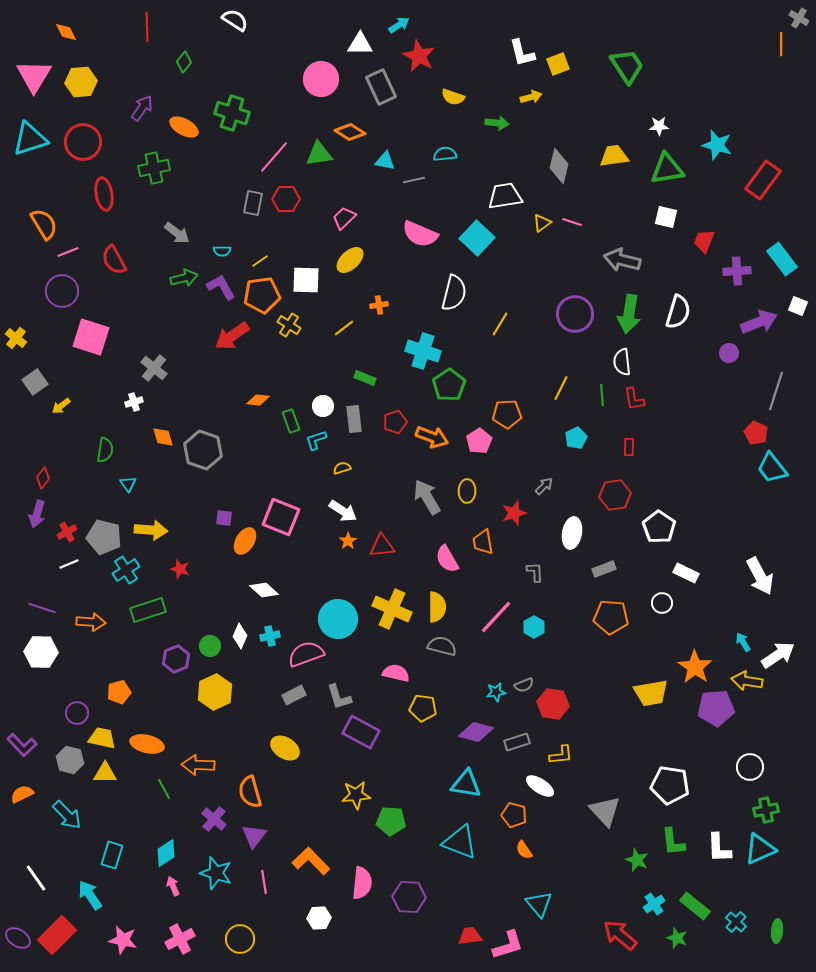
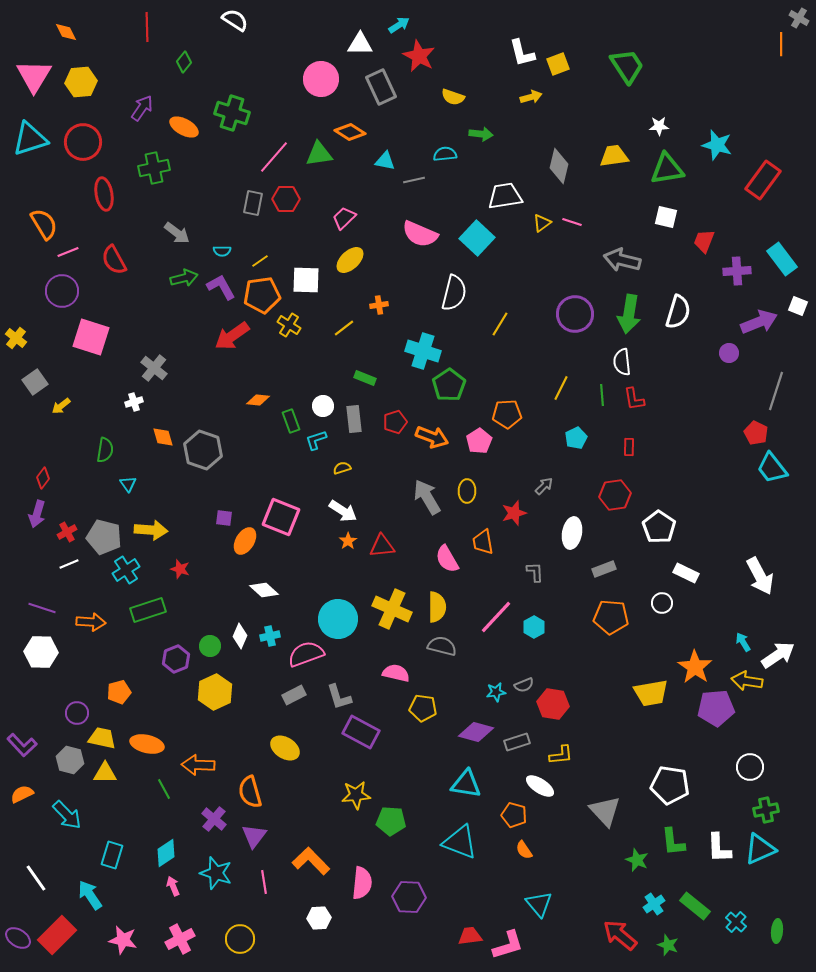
green arrow at (497, 123): moved 16 px left, 11 px down
green star at (677, 938): moved 9 px left, 7 px down
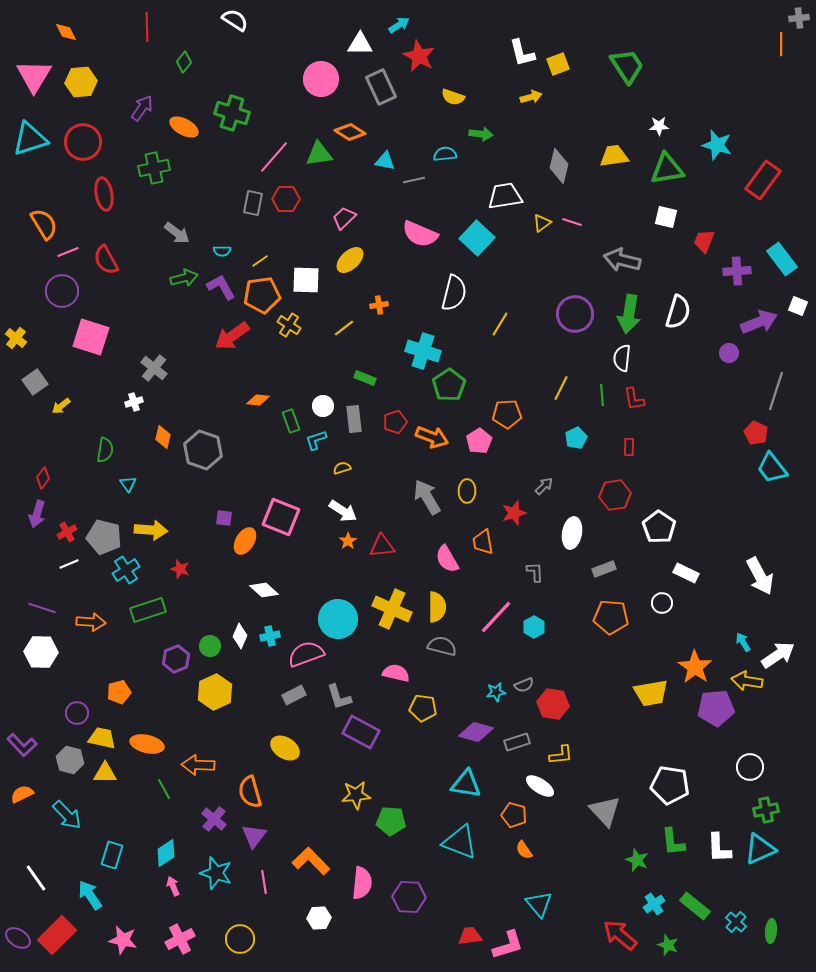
gray cross at (799, 18): rotated 36 degrees counterclockwise
red semicircle at (114, 260): moved 8 px left
white semicircle at (622, 362): moved 4 px up; rotated 12 degrees clockwise
orange diamond at (163, 437): rotated 30 degrees clockwise
green ellipse at (777, 931): moved 6 px left
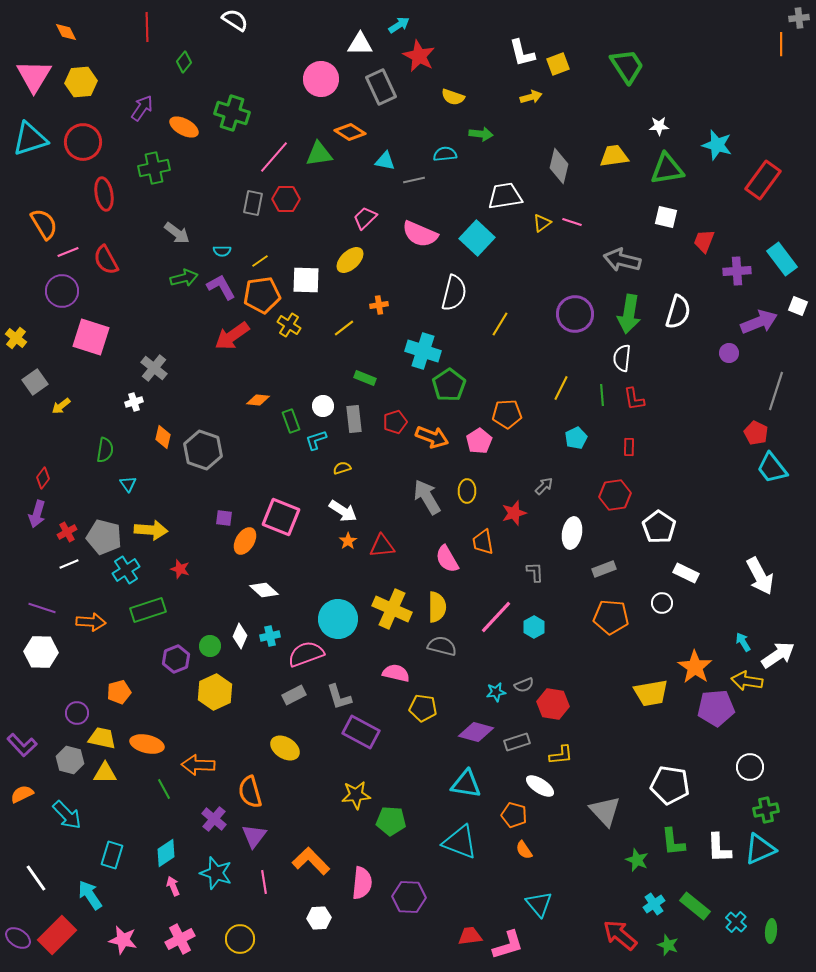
pink trapezoid at (344, 218): moved 21 px right
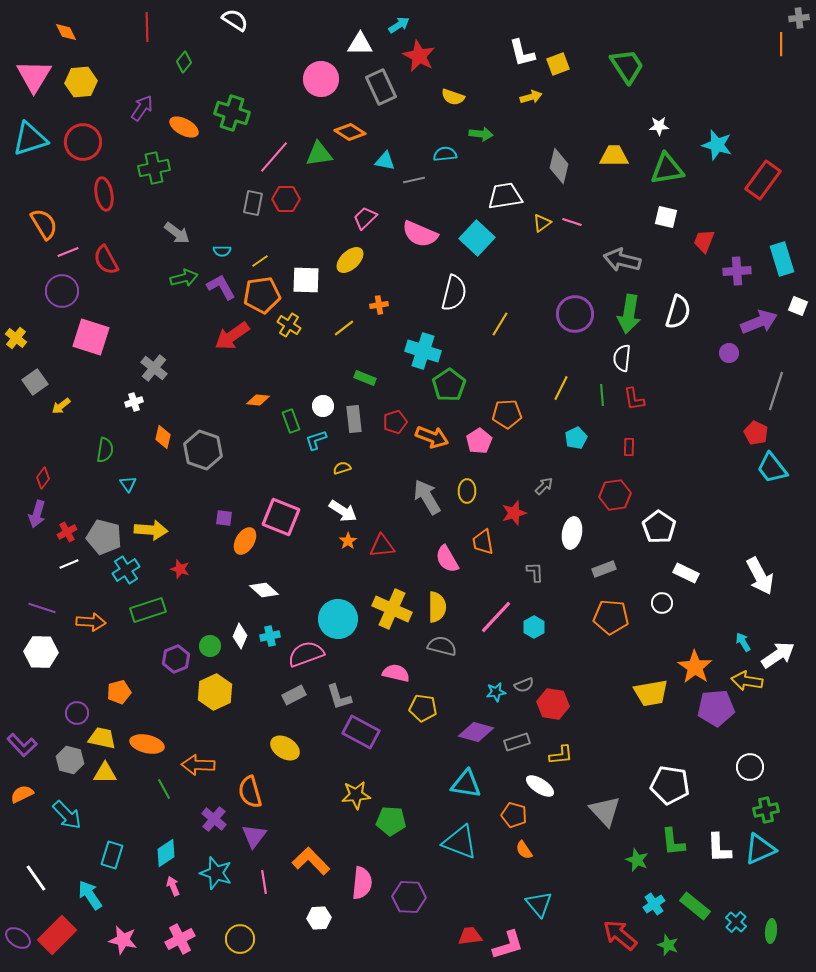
yellow trapezoid at (614, 156): rotated 8 degrees clockwise
cyan rectangle at (782, 259): rotated 20 degrees clockwise
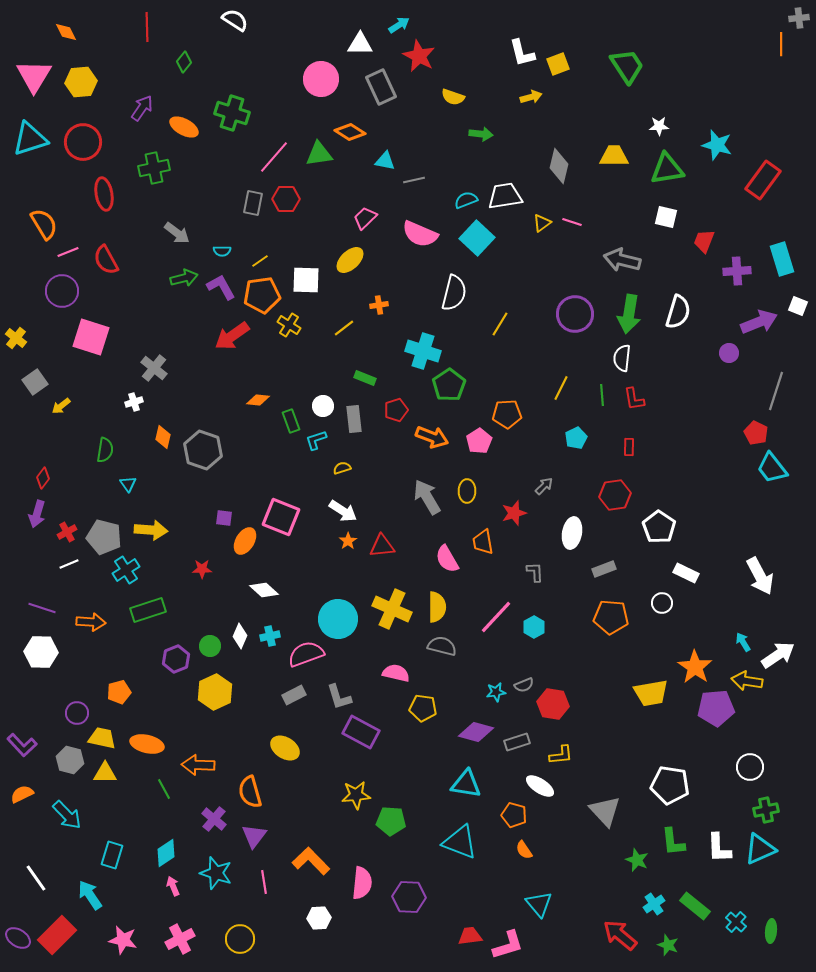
cyan semicircle at (445, 154): moved 21 px right, 46 px down; rotated 15 degrees counterclockwise
red pentagon at (395, 422): moved 1 px right, 12 px up
red star at (180, 569): moved 22 px right; rotated 18 degrees counterclockwise
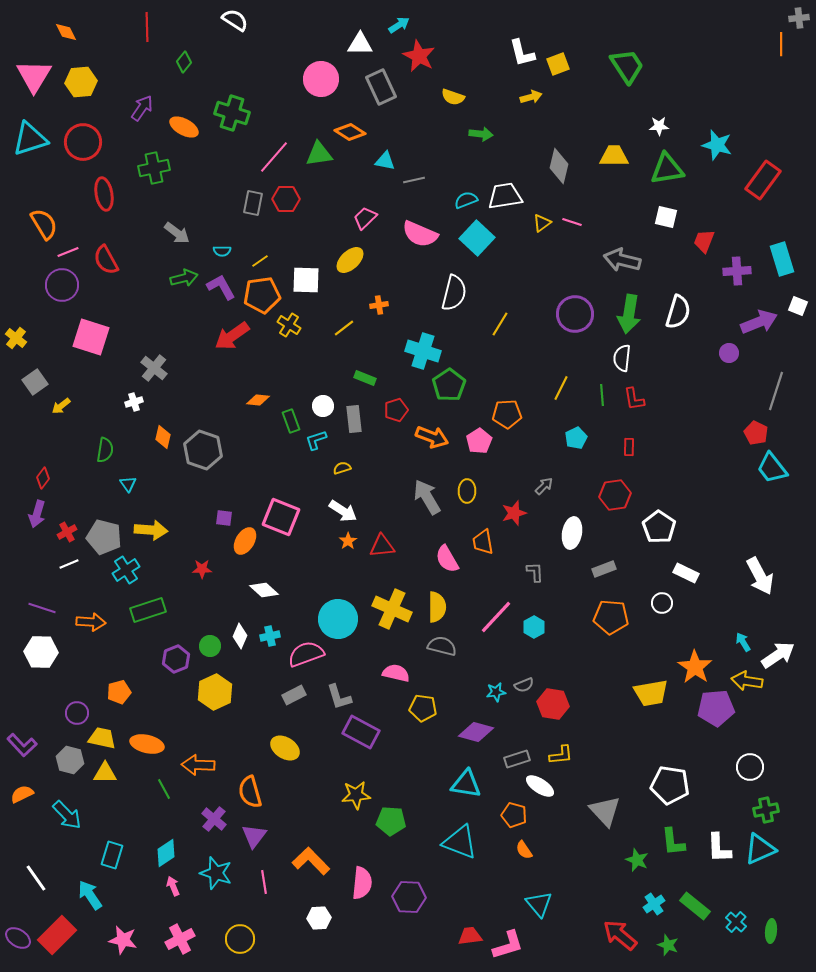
purple circle at (62, 291): moved 6 px up
gray rectangle at (517, 742): moved 17 px down
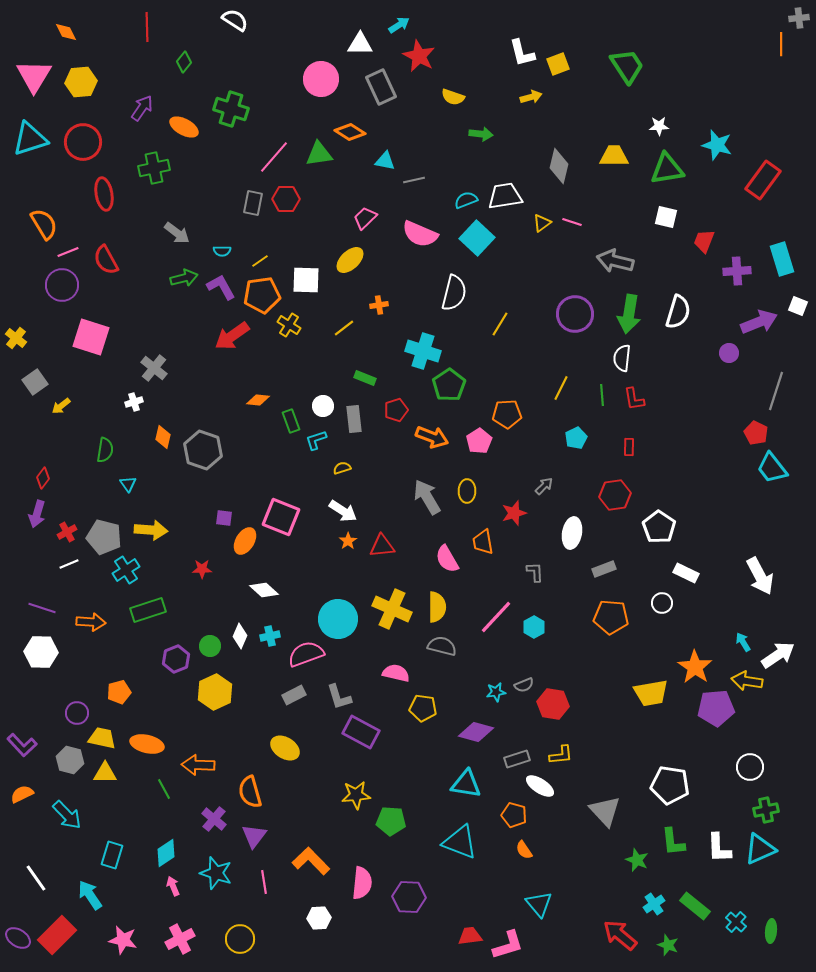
green cross at (232, 113): moved 1 px left, 4 px up
gray arrow at (622, 260): moved 7 px left, 1 px down
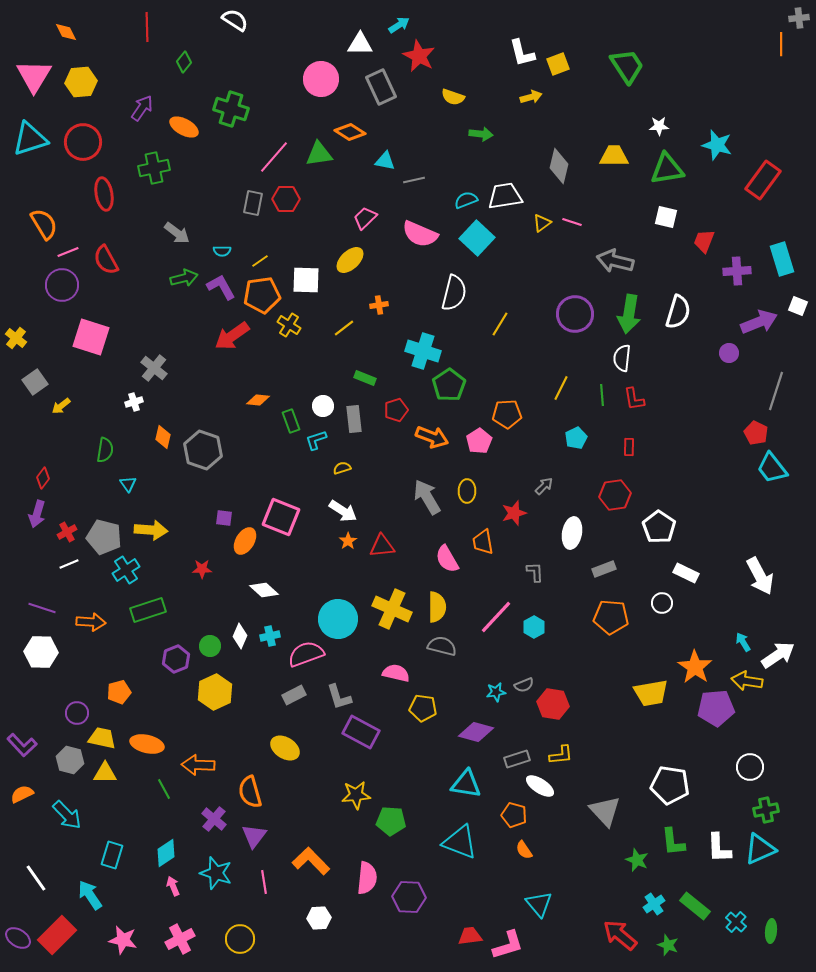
pink semicircle at (362, 883): moved 5 px right, 5 px up
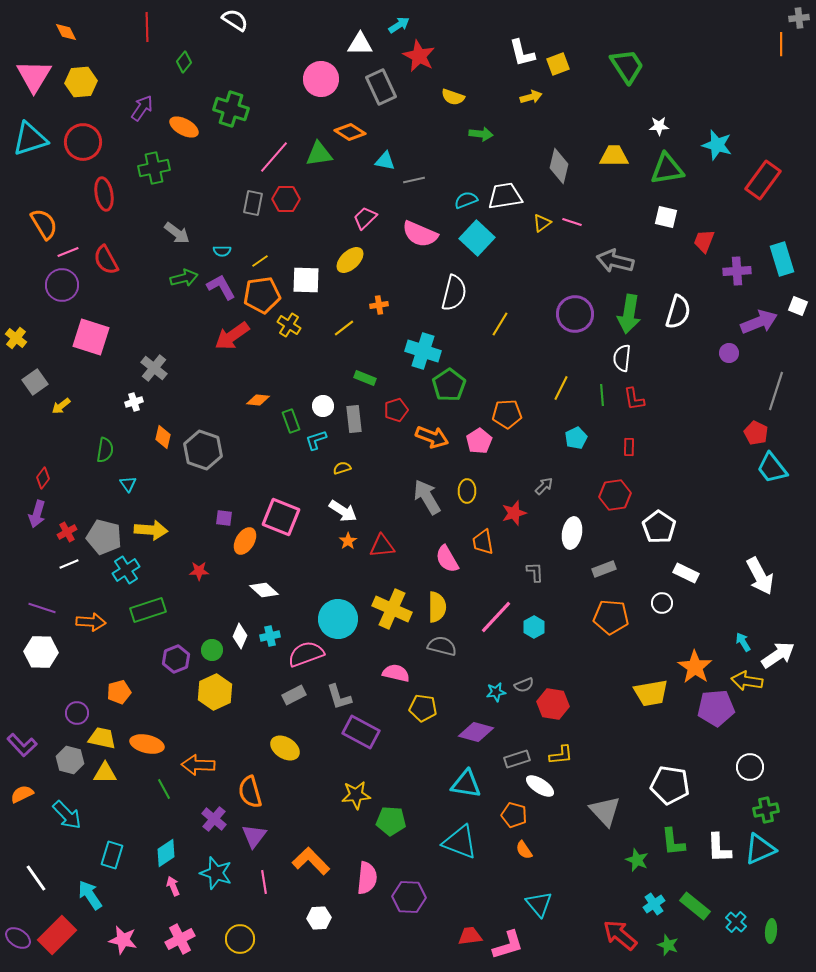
red star at (202, 569): moved 3 px left, 2 px down
green circle at (210, 646): moved 2 px right, 4 px down
